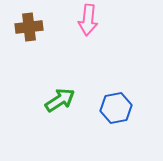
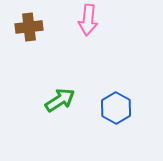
blue hexagon: rotated 20 degrees counterclockwise
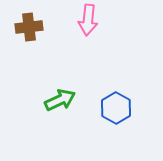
green arrow: rotated 8 degrees clockwise
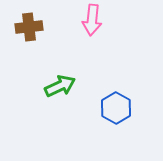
pink arrow: moved 4 px right
green arrow: moved 14 px up
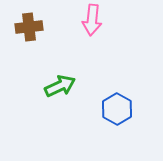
blue hexagon: moved 1 px right, 1 px down
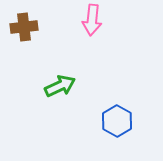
brown cross: moved 5 px left
blue hexagon: moved 12 px down
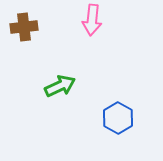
blue hexagon: moved 1 px right, 3 px up
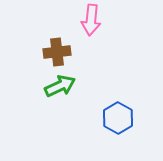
pink arrow: moved 1 px left
brown cross: moved 33 px right, 25 px down
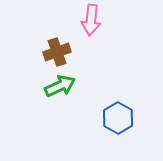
brown cross: rotated 12 degrees counterclockwise
